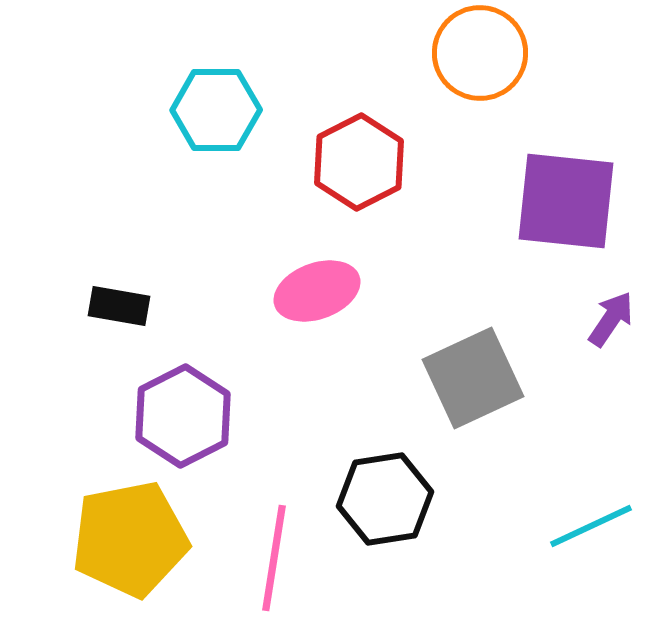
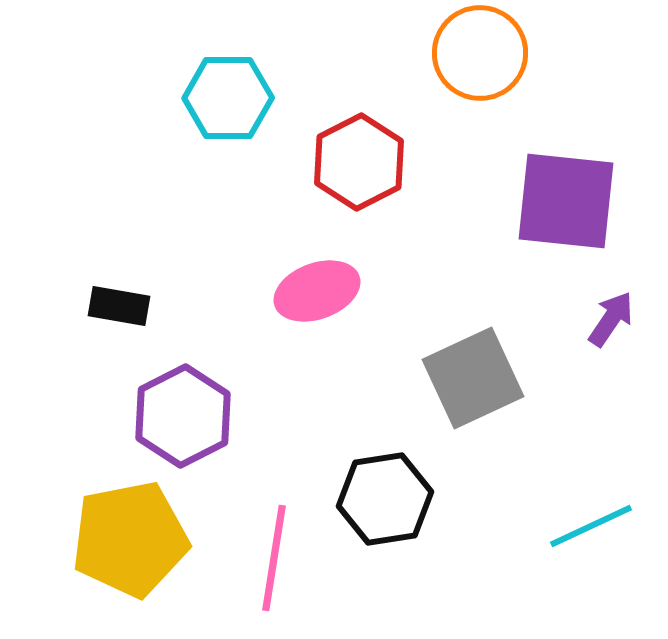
cyan hexagon: moved 12 px right, 12 px up
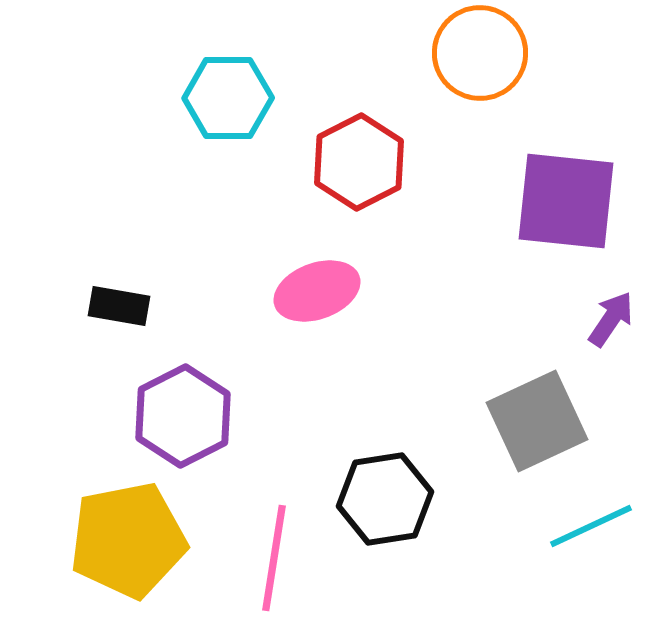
gray square: moved 64 px right, 43 px down
yellow pentagon: moved 2 px left, 1 px down
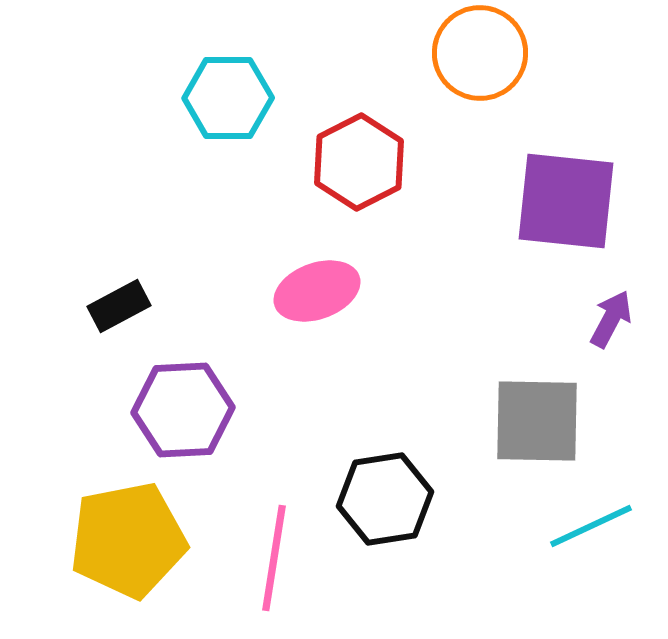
black rectangle: rotated 38 degrees counterclockwise
purple arrow: rotated 6 degrees counterclockwise
purple hexagon: moved 6 px up; rotated 24 degrees clockwise
gray square: rotated 26 degrees clockwise
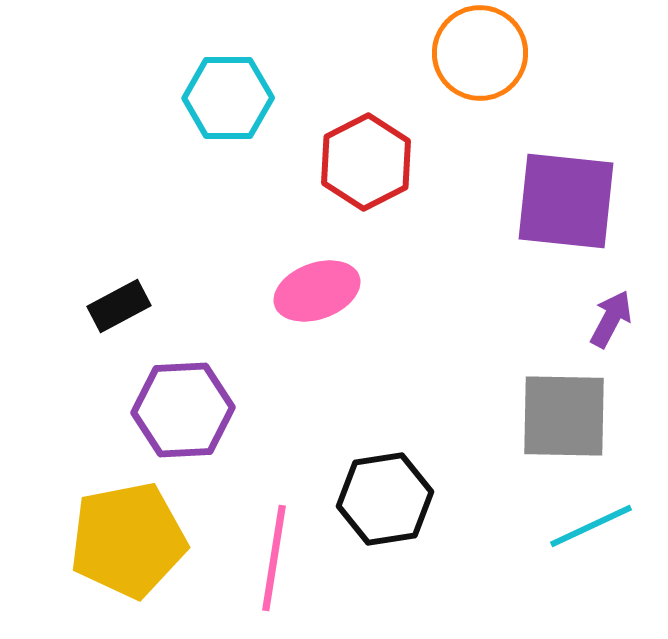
red hexagon: moved 7 px right
gray square: moved 27 px right, 5 px up
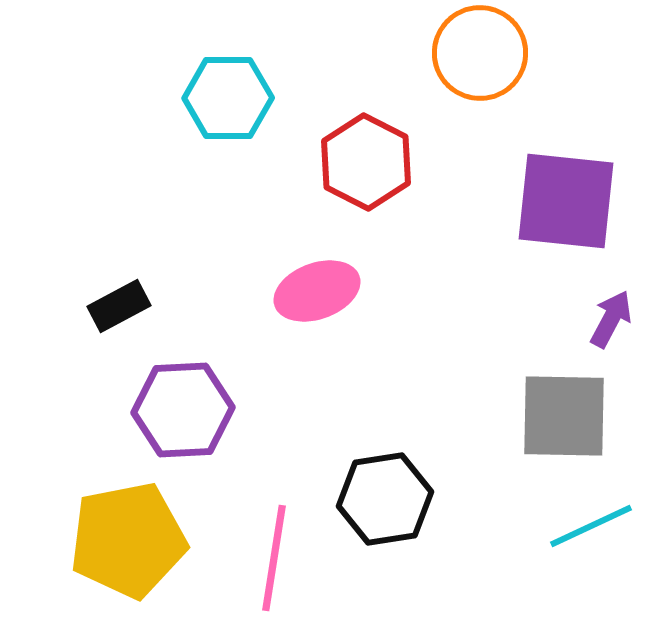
red hexagon: rotated 6 degrees counterclockwise
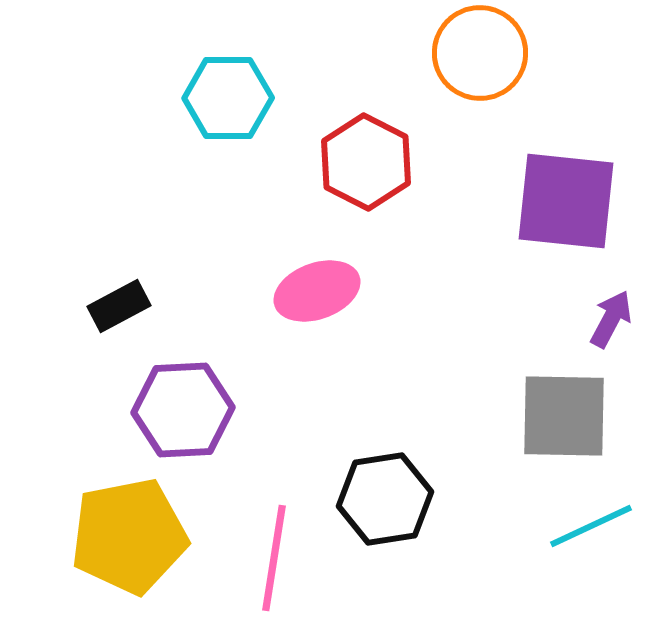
yellow pentagon: moved 1 px right, 4 px up
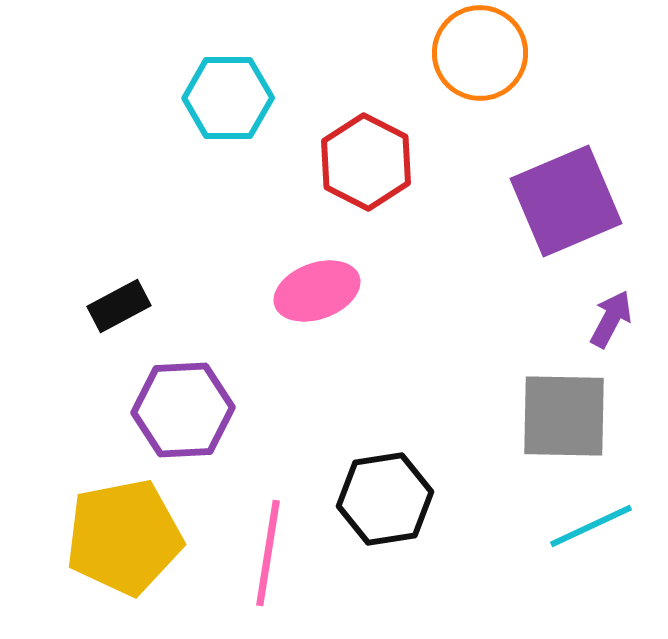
purple square: rotated 29 degrees counterclockwise
yellow pentagon: moved 5 px left, 1 px down
pink line: moved 6 px left, 5 px up
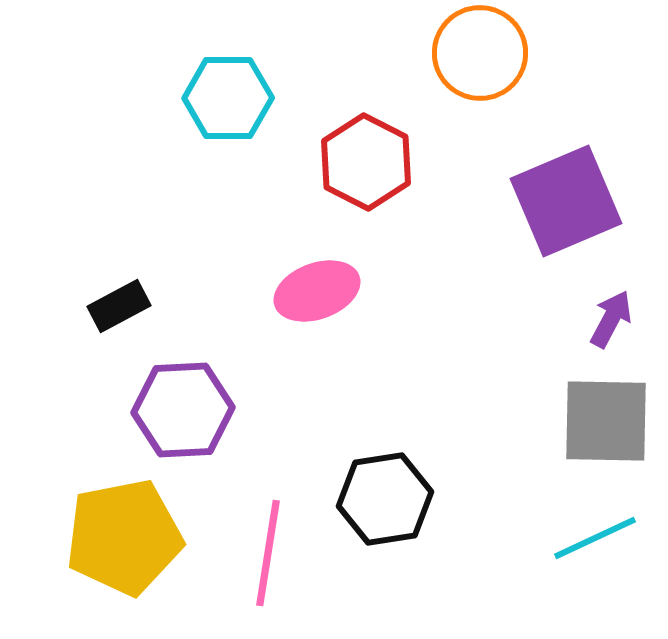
gray square: moved 42 px right, 5 px down
cyan line: moved 4 px right, 12 px down
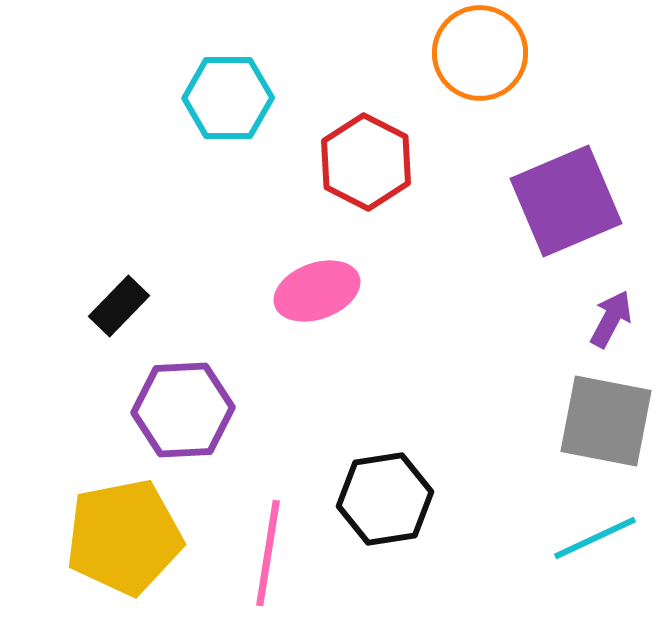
black rectangle: rotated 18 degrees counterclockwise
gray square: rotated 10 degrees clockwise
